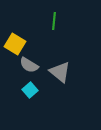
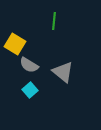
gray triangle: moved 3 px right
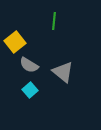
yellow square: moved 2 px up; rotated 20 degrees clockwise
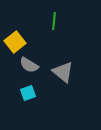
cyan square: moved 2 px left, 3 px down; rotated 21 degrees clockwise
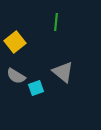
green line: moved 2 px right, 1 px down
gray semicircle: moved 13 px left, 11 px down
cyan square: moved 8 px right, 5 px up
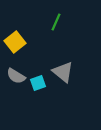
green line: rotated 18 degrees clockwise
cyan square: moved 2 px right, 5 px up
